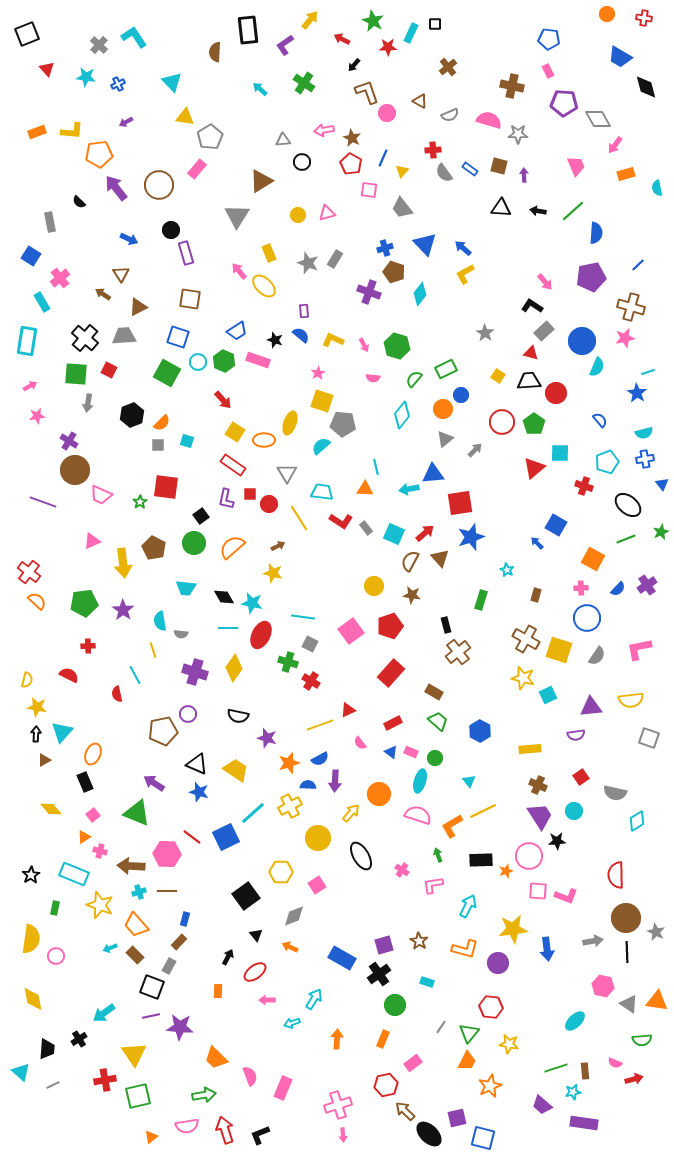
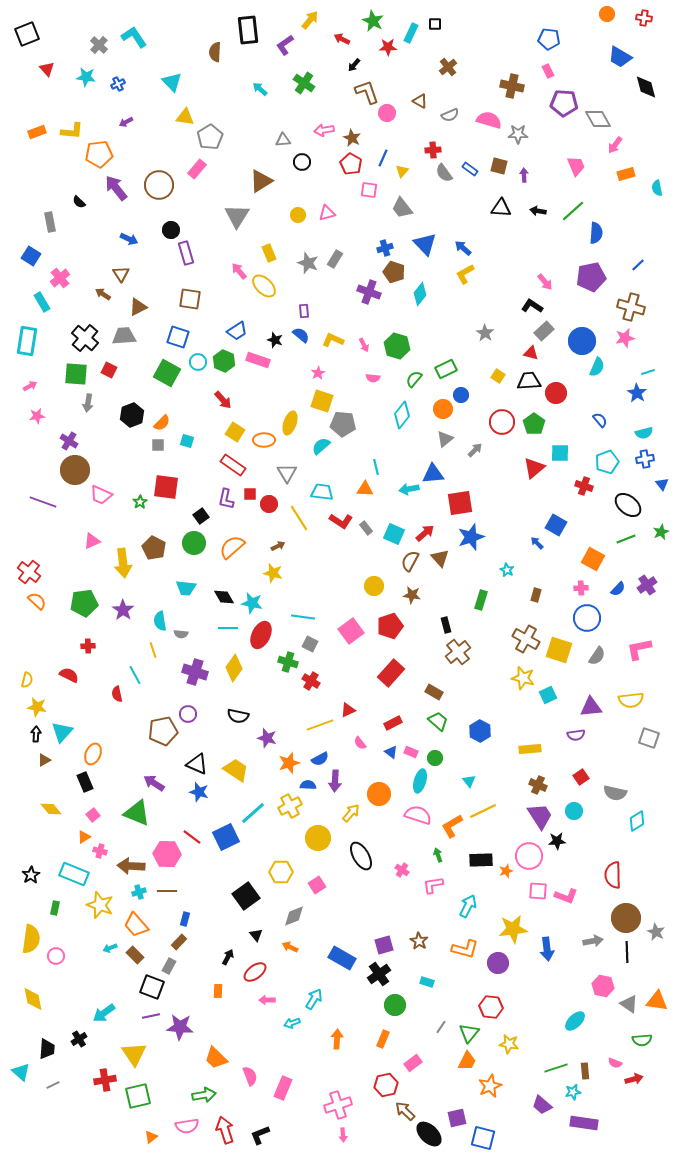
red semicircle at (616, 875): moved 3 px left
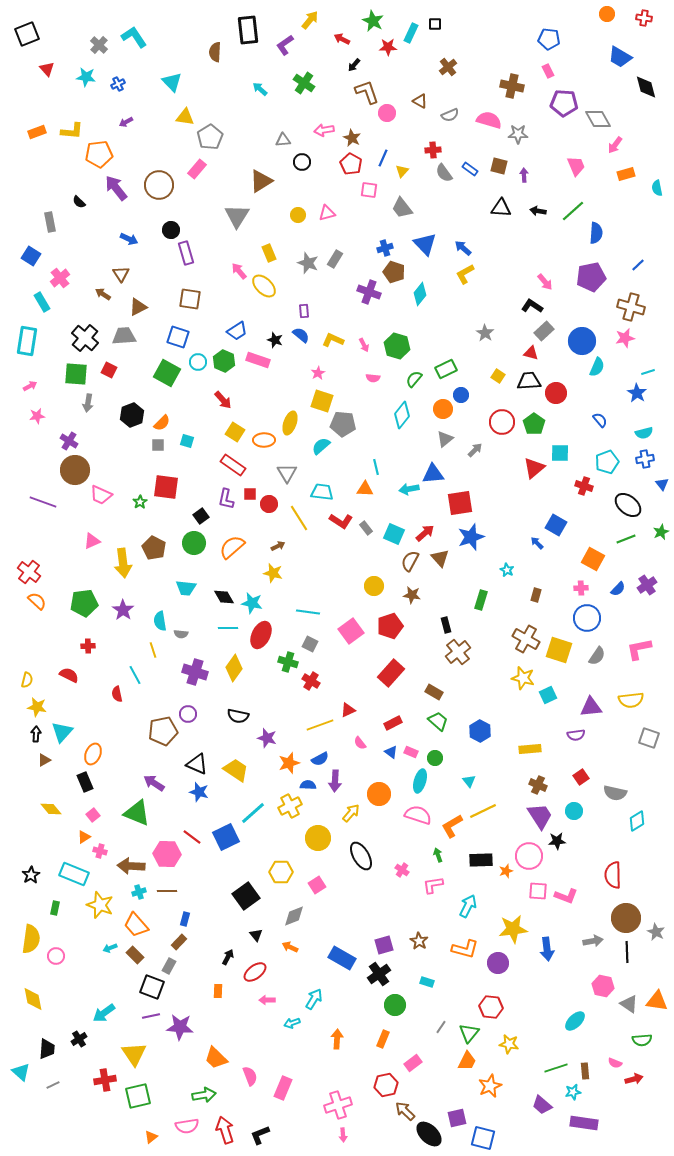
cyan line at (303, 617): moved 5 px right, 5 px up
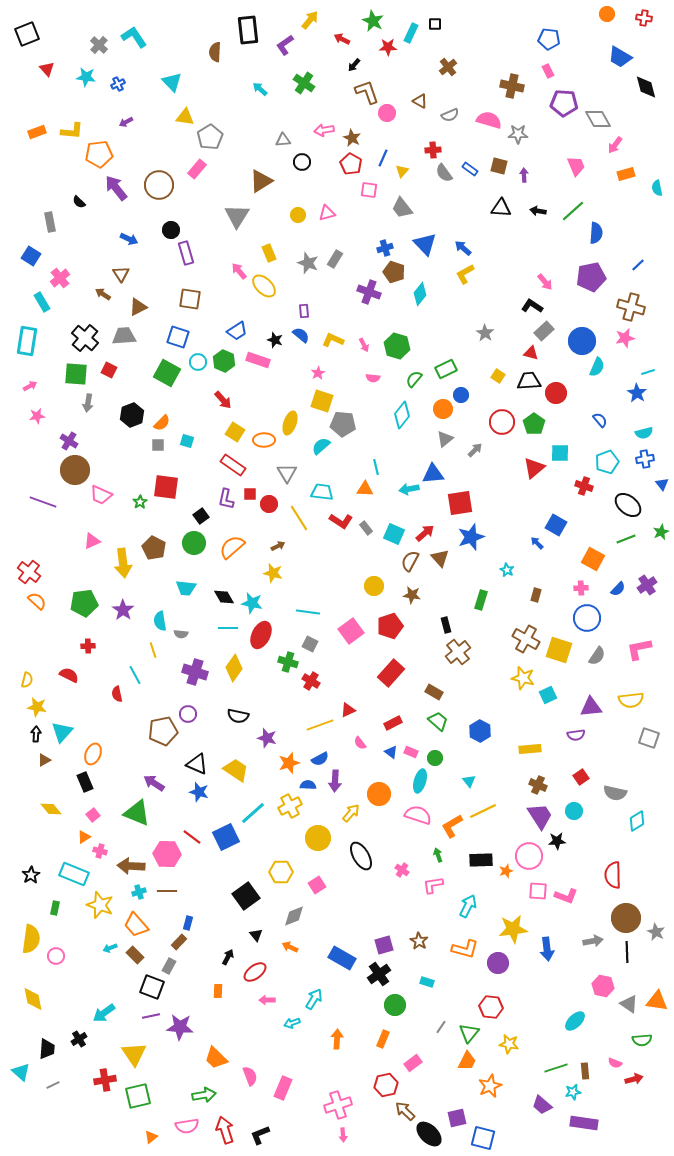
blue rectangle at (185, 919): moved 3 px right, 4 px down
